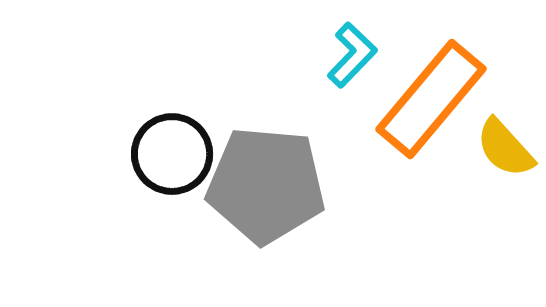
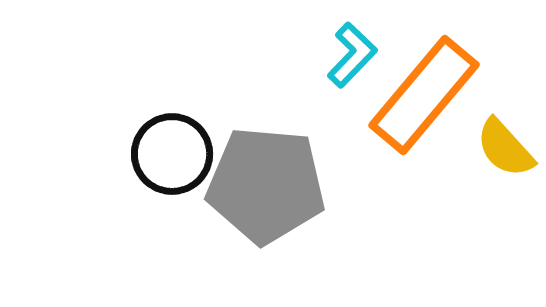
orange rectangle: moved 7 px left, 4 px up
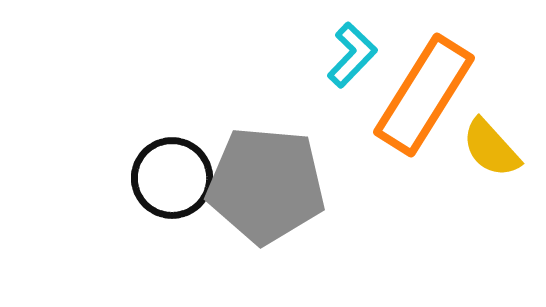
orange rectangle: rotated 8 degrees counterclockwise
yellow semicircle: moved 14 px left
black circle: moved 24 px down
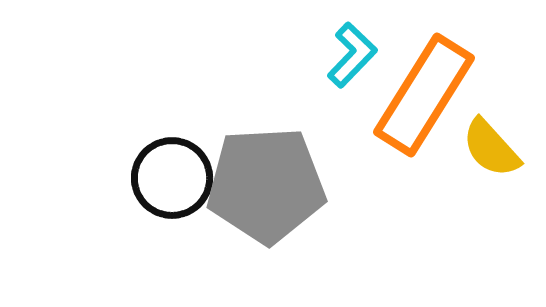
gray pentagon: rotated 8 degrees counterclockwise
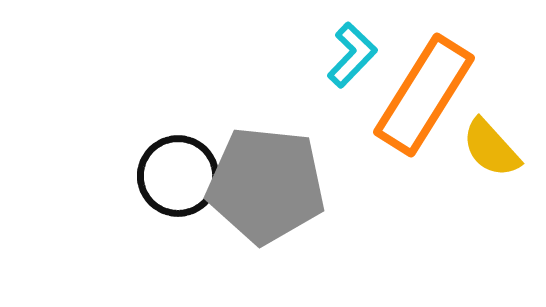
black circle: moved 6 px right, 2 px up
gray pentagon: rotated 9 degrees clockwise
